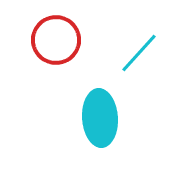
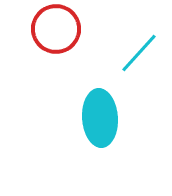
red circle: moved 11 px up
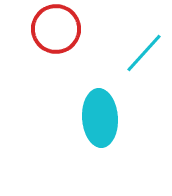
cyan line: moved 5 px right
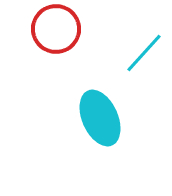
cyan ellipse: rotated 20 degrees counterclockwise
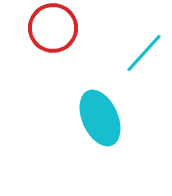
red circle: moved 3 px left, 1 px up
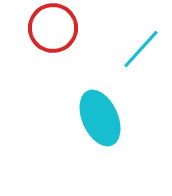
cyan line: moved 3 px left, 4 px up
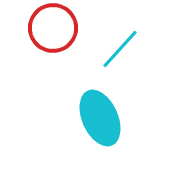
cyan line: moved 21 px left
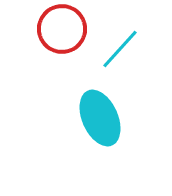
red circle: moved 9 px right, 1 px down
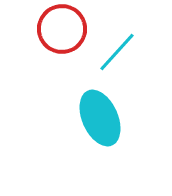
cyan line: moved 3 px left, 3 px down
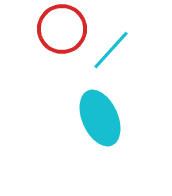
cyan line: moved 6 px left, 2 px up
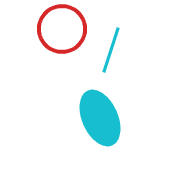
cyan line: rotated 24 degrees counterclockwise
